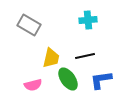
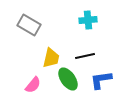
pink semicircle: rotated 36 degrees counterclockwise
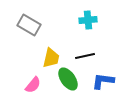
blue L-shape: moved 2 px right, 1 px down; rotated 15 degrees clockwise
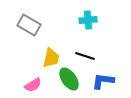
black line: rotated 30 degrees clockwise
green ellipse: moved 1 px right
pink semicircle: rotated 18 degrees clockwise
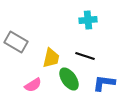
gray rectangle: moved 13 px left, 17 px down
blue L-shape: moved 1 px right, 2 px down
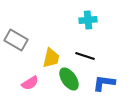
gray rectangle: moved 2 px up
pink semicircle: moved 3 px left, 2 px up
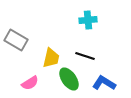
blue L-shape: rotated 25 degrees clockwise
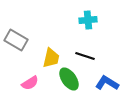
blue L-shape: moved 3 px right
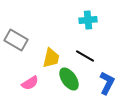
black line: rotated 12 degrees clockwise
blue L-shape: rotated 85 degrees clockwise
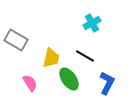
cyan cross: moved 4 px right, 3 px down; rotated 24 degrees counterclockwise
pink semicircle: rotated 90 degrees counterclockwise
